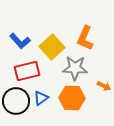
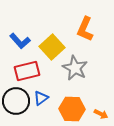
orange L-shape: moved 9 px up
gray star: rotated 25 degrees clockwise
orange arrow: moved 3 px left, 28 px down
orange hexagon: moved 11 px down
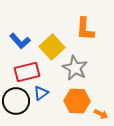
orange L-shape: rotated 20 degrees counterclockwise
red rectangle: moved 1 px down
blue triangle: moved 5 px up
orange hexagon: moved 5 px right, 8 px up
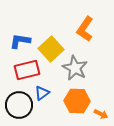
orange L-shape: rotated 30 degrees clockwise
blue L-shape: rotated 140 degrees clockwise
yellow square: moved 1 px left, 2 px down
red rectangle: moved 2 px up
blue triangle: moved 1 px right
black circle: moved 3 px right, 4 px down
